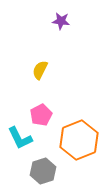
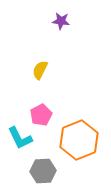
gray hexagon: rotated 15 degrees clockwise
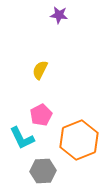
purple star: moved 2 px left, 6 px up
cyan L-shape: moved 2 px right
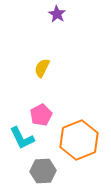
purple star: moved 2 px left, 1 px up; rotated 24 degrees clockwise
yellow semicircle: moved 2 px right, 2 px up
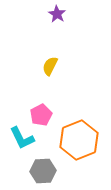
yellow semicircle: moved 8 px right, 2 px up
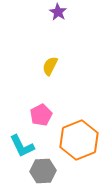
purple star: moved 1 px right, 2 px up
cyan L-shape: moved 8 px down
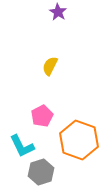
pink pentagon: moved 1 px right, 1 px down
orange hexagon: rotated 18 degrees counterclockwise
gray hexagon: moved 2 px left, 1 px down; rotated 15 degrees counterclockwise
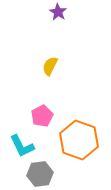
gray hexagon: moved 1 px left, 2 px down; rotated 10 degrees clockwise
